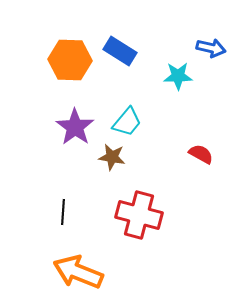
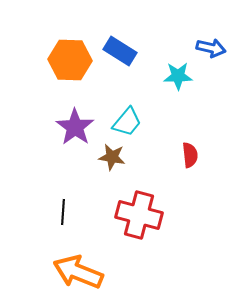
red semicircle: moved 11 px left, 1 px down; rotated 55 degrees clockwise
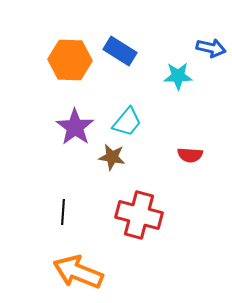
red semicircle: rotated 100 degrees clockwise
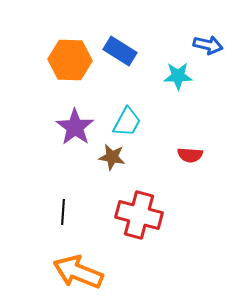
blue arrow: moved 3 px left, 3 px up
cyan trapezoid: rotated 12 degrees counterclockwise
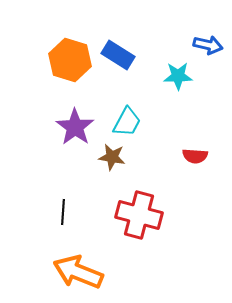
blue rectangle: moved 2 px left, 4 px down
orange hexagon: rotated 15 degrees clockwise
red semicircle: moved 5 px right, 1 px down
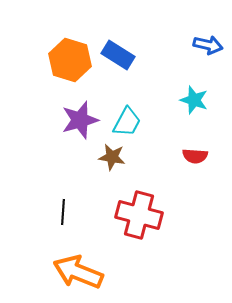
cyan star: moved 16 px right, 24 px down; rotated 20 degrees clockwise
purple star: moved 5 px right, 7 px up; rotated 21 degrees clockwise
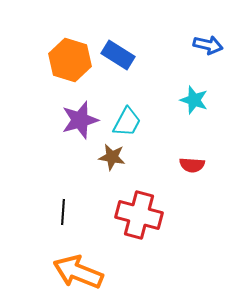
red semicircle: moved 3 px left, 9 px down
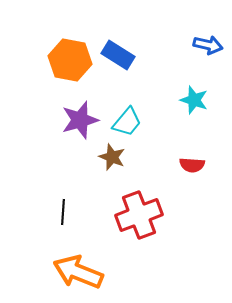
orange hexagon: rotated 6 degrees counterclockwise
cyan trapezoid: rotated 12 degrees clockwise
brown star: rotated 12 degrees clockwise
red cross: rotated 36 degrees counterclockwise
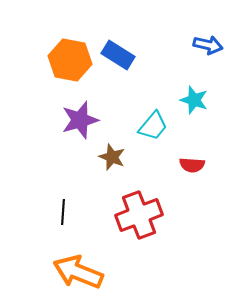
cyan trapezoid: moved 26 px right, 4 px down
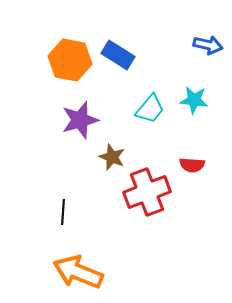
cyan star: rotated 12 degrees counterclockwise
cyan trapezoid: moved 3 px left, 17 px up
red cross: moved 8 px right, 23 px up
